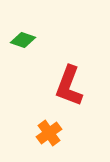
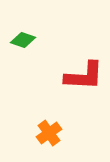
red L-shape: moved 15 px right, 10 px up; rotated 108 degrees counterclockwise
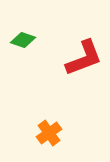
red L-shape: moved 18 px up; rotated 24 degrees counterclockwise
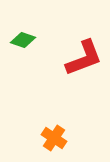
orange cross: moved 5 px right, 5 px down; rotated 20 degrees counterclockwise
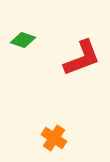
red L-shape: moved 2 px left
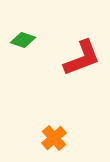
orange cross: rotated 15 degrees clockwise
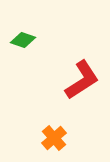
red L-shape: moved 22 px down; rotated 12 degrees counterclockwise
